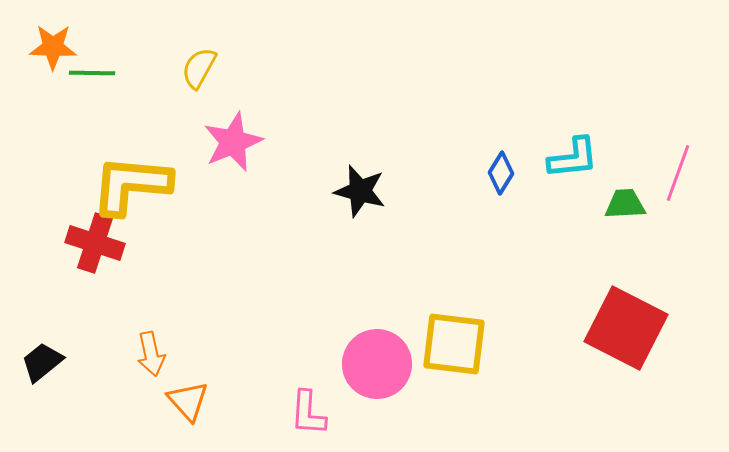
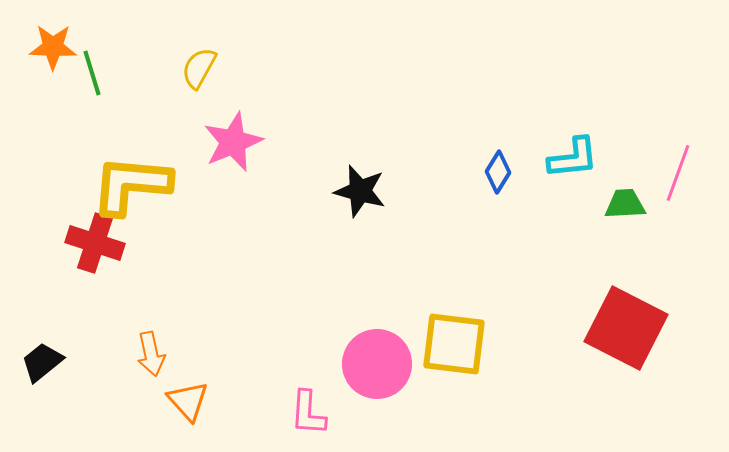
green line: rotated 72 degrees clockwise
blue diamond: moved 3 px left, 1 px up
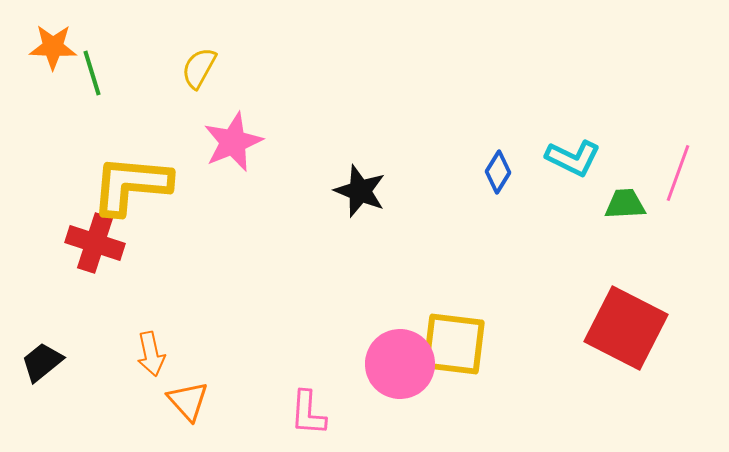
cyan L-shape: rotated 32 degrees clockwise
black star: rotated 6 degrees clockwise
pink circle: moved 23 px right
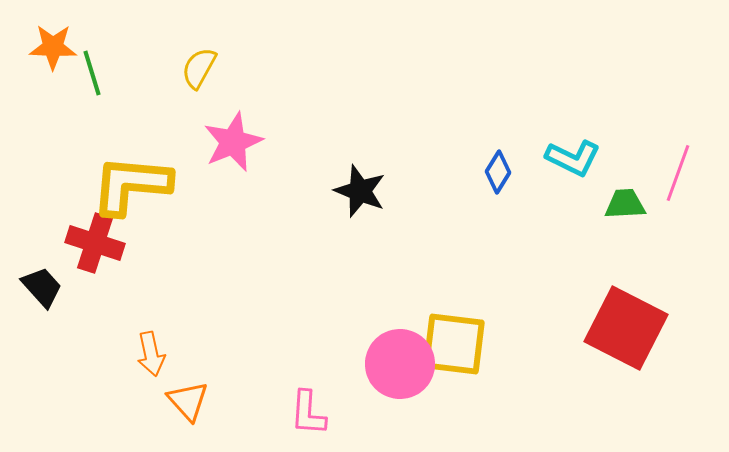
black trapezoid: moved 75 px up; rotated 87 degrees clockwise
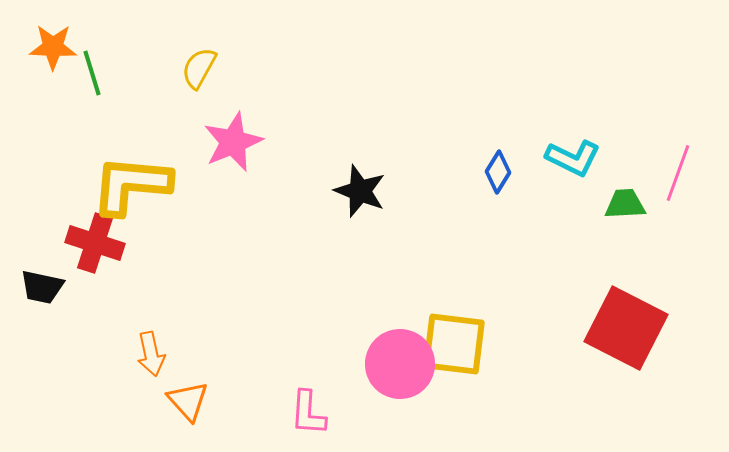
black trapezoid: rotated 144 degrees clockwise
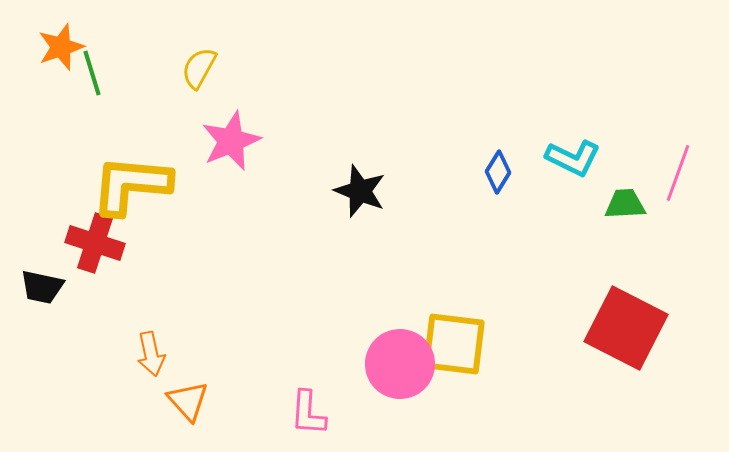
orange star: moved 8 px right; rotated 21 degrees counterclockwise
pink star: moved 2 px left, 1 px up
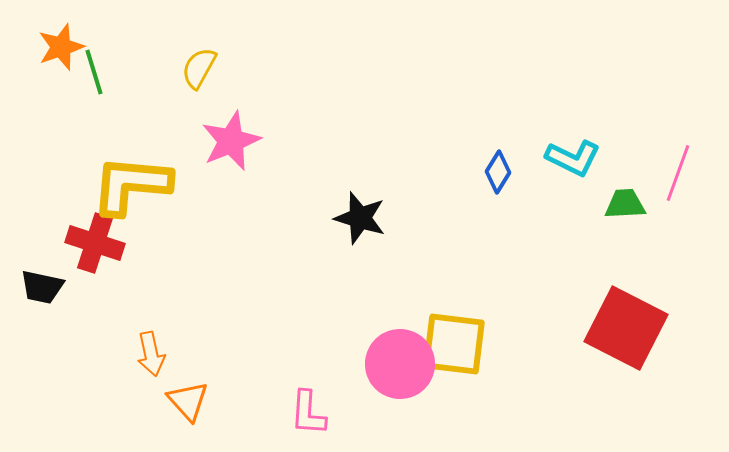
green line: moved 2 px right, 1 px up
black star: moved 27 px down; rotated 4 degrees counterclockwise
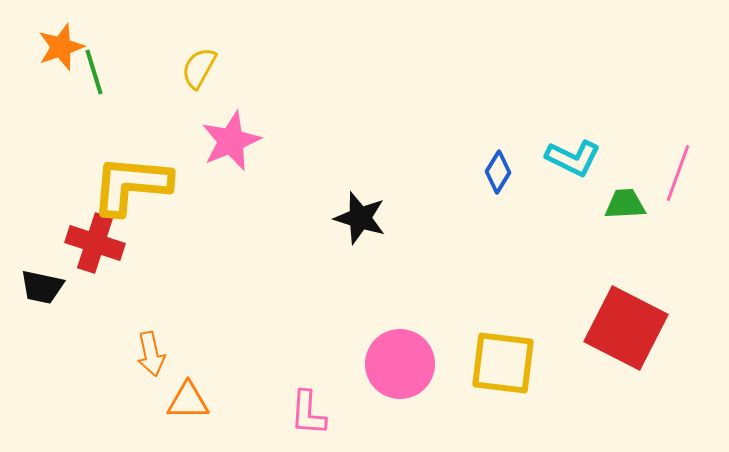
yellow square: moved 49 px right, 19 px down
orange triangle: rotated 48 degrees counterclockwise
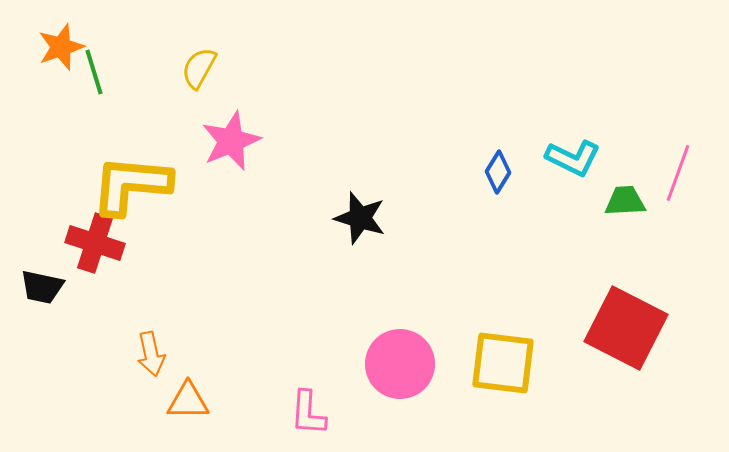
green trapezoid: moved 3 px up
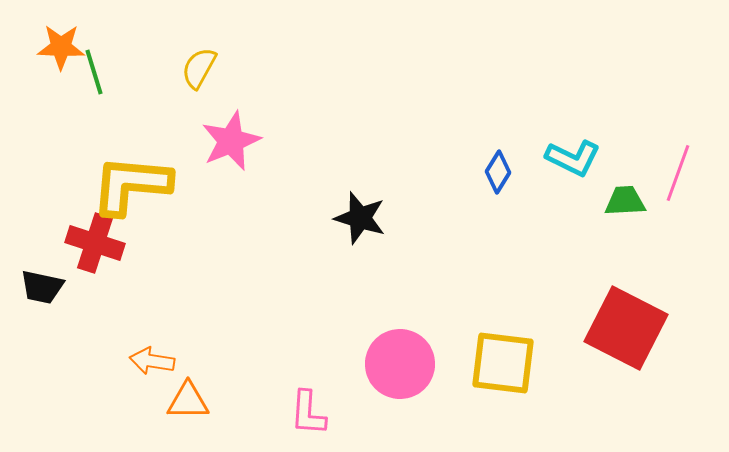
orange star: rotated 21 degrees clockwise
orange arrow: moved 1 px right, 7 px down; rotated 111 degrees clockwise
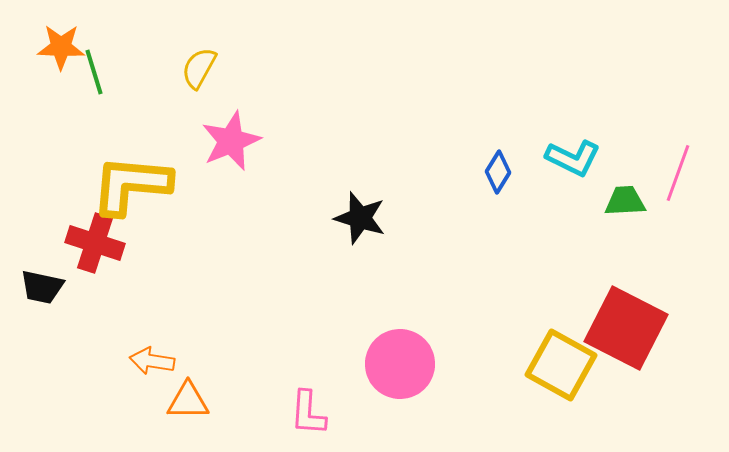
yellow square: moved 58 px right, 2 px down; rotated 22 degrees clockwise
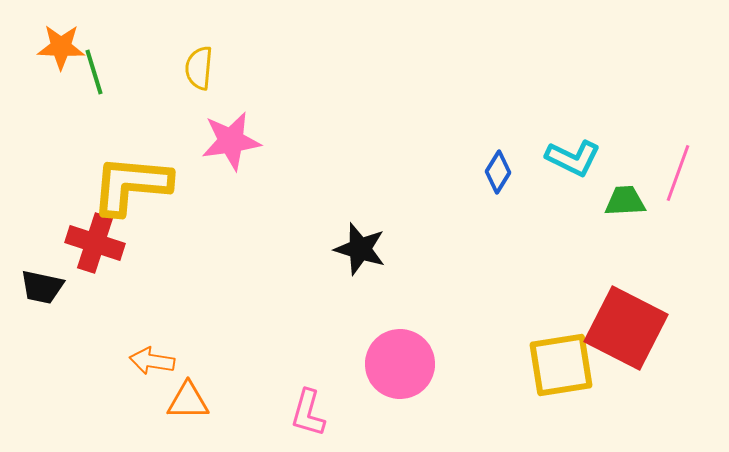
yellow semicircle: rotated 24 degrees counterclockwise
pink star: rotated 14 degrees clockwise
black star: moved 31 px down
yellow square: rotated 38 degrees counterclockwise
pink L-shape: rotated 12 degrees clockwise
